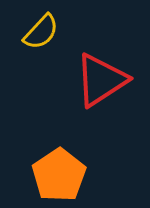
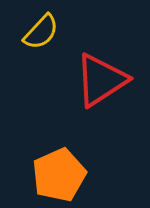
orange pentagon: rotated 10 degrees clockwise
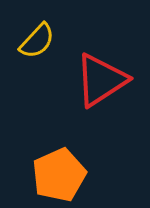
yellow semicircle: moved 4 px left, 9 px down
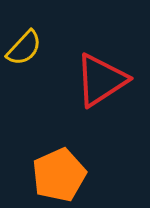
yellow semicircle: moved 13 px left, 7 px down
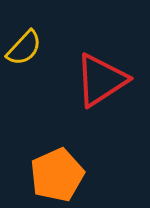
orange pentagon: moved 2 px left
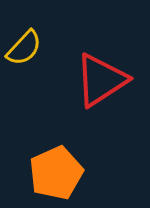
orange pentagon: moved 1 px left, 2 px up
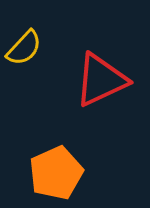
red triangle: rotated 8 degrees clockwise
